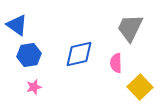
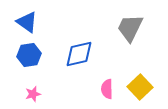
blue triangle: moved 10 px right, 3 px up
pink semicircle: moved 9 px left, 26 px down
pink star: moved 1 px left, 7 px down
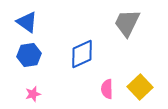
gray trapezoid: moved 3 px left, 5 px up
blue diamond: moved 3 px right; rotated 12 degrees counterclockwise
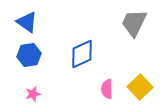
gray trapezoid: moved 7 px right
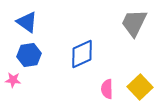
pink star: moved 20 px left, 14 px up; rotated 21 degrees clockwise
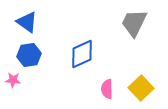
yellow square: moved 1 px right, 1 px down
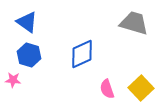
gray trapezoid: rotated 80 degrees clockwise
blue hexagon: rotated 25 degrees clockwise
pink semicircle: rotated 18 degrees counterclockwise
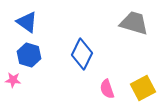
blue diamond: rotated 40 degrees counterclockwise
yellow square: moved 2 px right; rotated 15 degrees clockwise
